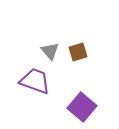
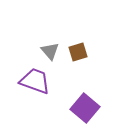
purple square: moved 3 px right, 1 px down
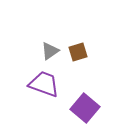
gray triangle: rotated 36 degrees clockwise
purple trapezoid: moved 9 px right, 3 px down
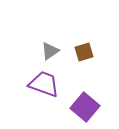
brown square: moved 6 px right
purple square: moved 1 px up
